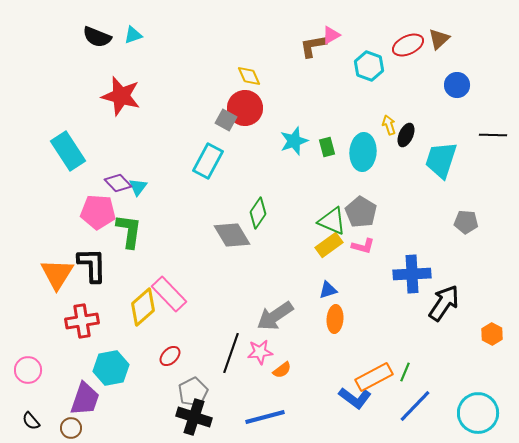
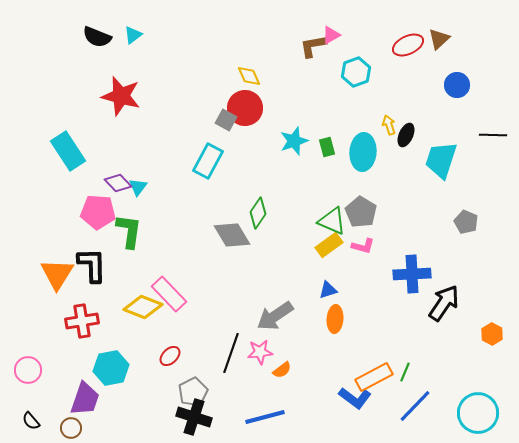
cyan triangle at (133, 35): rotated 18 degrees counterclockwise
cyan hexagon at (369, 66): moved 13 px left, 6 px down; rotated 20 degrees clockwise
gray pentagon at (466, 222): rotated 20 degrees clockwise
yellow diamond at (143, 307): rotated 63 degrees clockwise
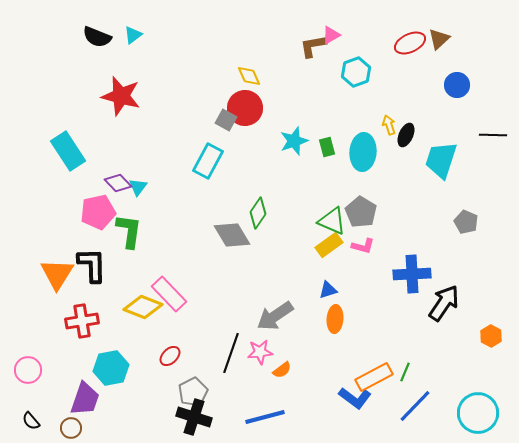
red ellipse at (408, 45): moved 2 px right, 2 px up
pink pentagon at (98, 212): rotated 16 degrees counterclockwise
orange hexagon at (492, 334): moved 1 px left, 2 px down
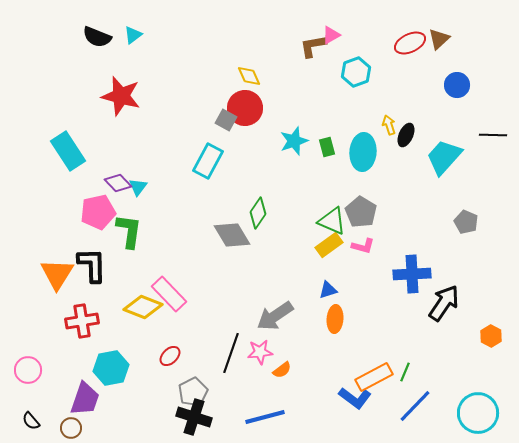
cyan trapezoid at (441, 160): moved 3 px right, 3 px up; rotated 24 degrees clockwise
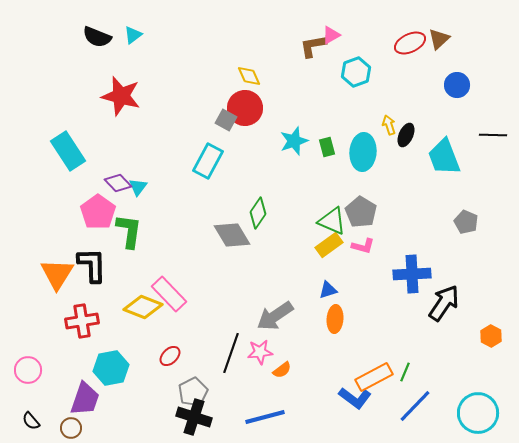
cyan trapezoid at (444, 157): rotated 63 degrees counterclockwise
pink pentagon at (98, 212): rotated 24 degrees counterclockwise
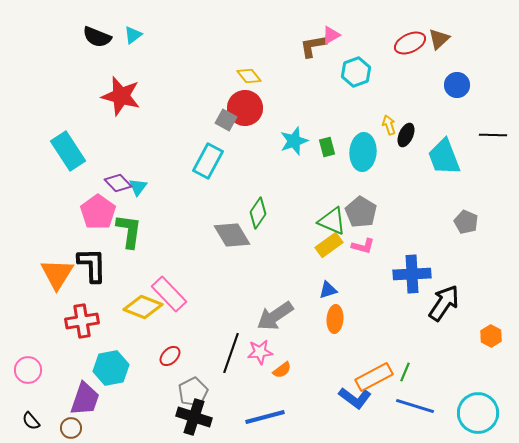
yellow diamond at (249, 76): rotated 15 degrees counterclockwise
blue line at (415, 406): rotated 63 degrees clockwise
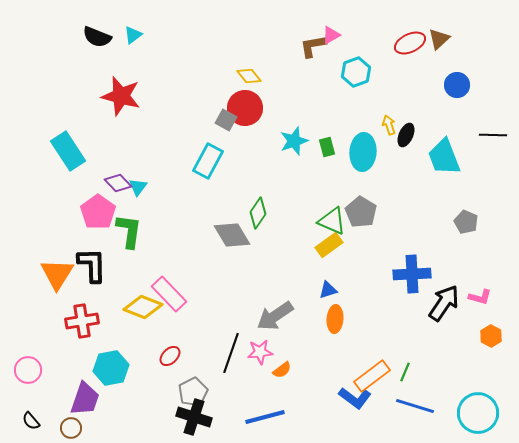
pink L-shape at (363, 246): moved 117 px right, 51 px down
orange rectangle at (374, 377): moved 2 px left, 1 px up; rotated 9 degrees counterclockwise
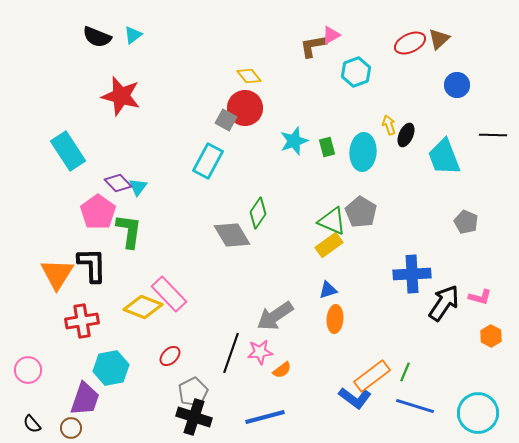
black semicircle at (31, 421): moved 1 px right, 3 px down
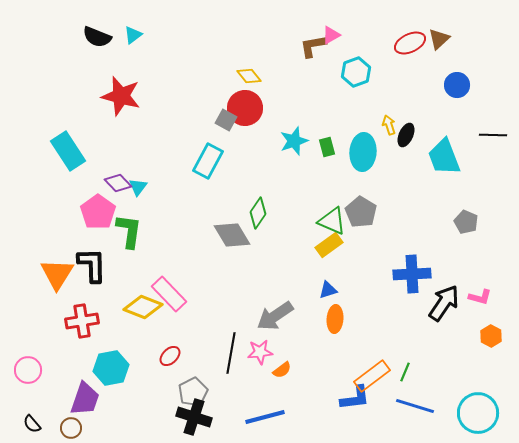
black line at (231, 353): rotated 9 degrees counterclockwise
blue L-shape at (355, 398): rotated 44 degrees counterclockwise
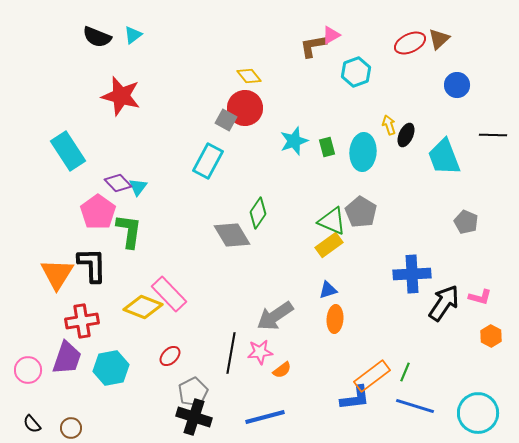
purple trapezoid at (85, 399): moved 18 px left, 41 px up
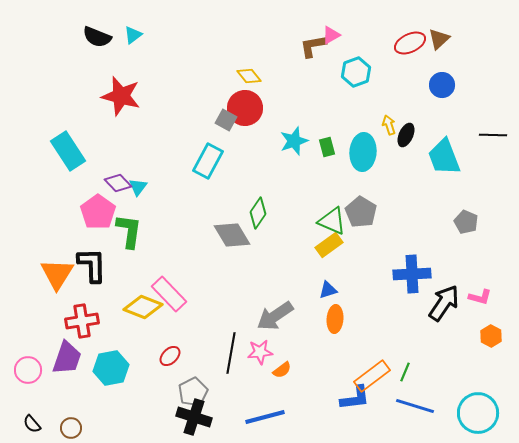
blue circle at (457, 85): moved 15 px left
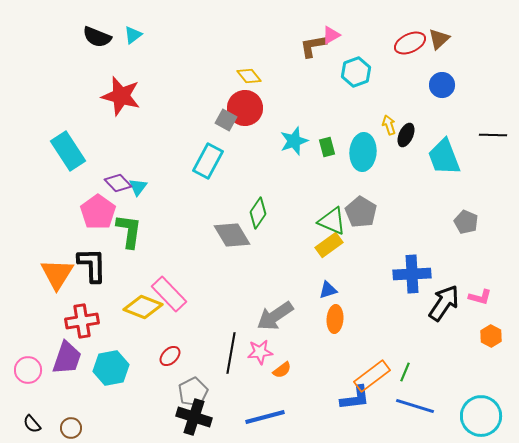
cyan circle at (478, 413): moved 3 px right, 3 px down
